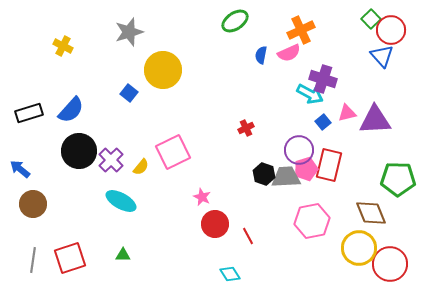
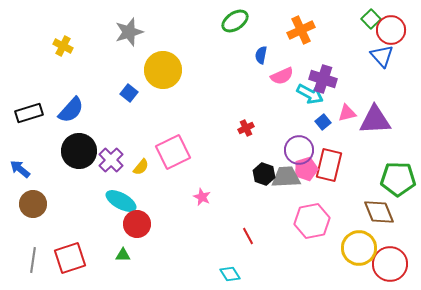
pink semicircle at (289, 53): moved 7 px left, 23 px down
brown diamond at (371, 213): moved 8 px right, 1 px up
red circle at (215, 224): moved 78 px left
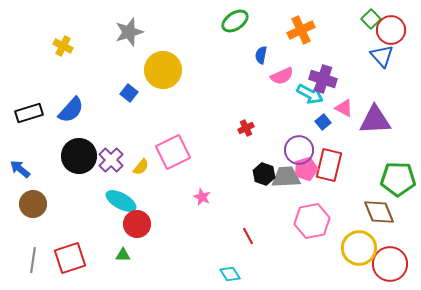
pink triangle at (347, 113): moved 3 px left, 5 px up; rotated 42 degrees clockwise
black circle at (79, 151): moved 5 px down
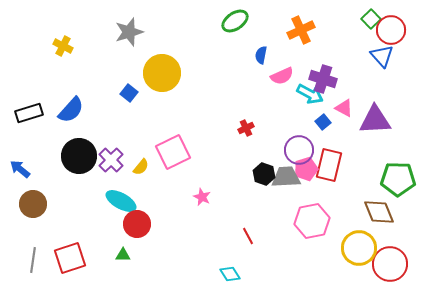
yellow circle at (163, 70): moved 1 px left, 3 px down
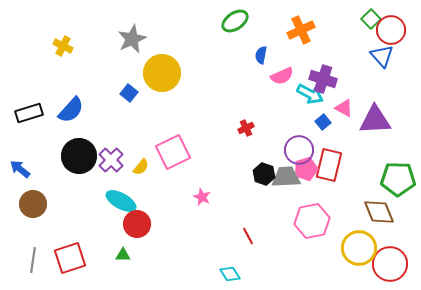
gray star at (129, 32): moved 3 px right, 7 px down; rotated 8 degrees counterclockwise
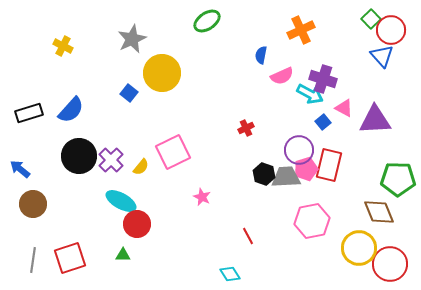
green ellipse at (235, 21): moved 28 px left
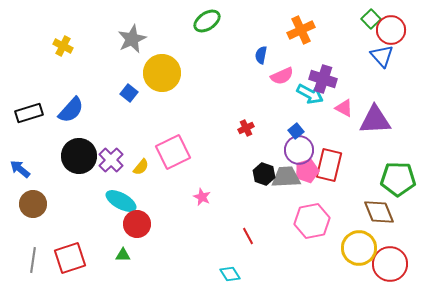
blue square at (323, 122): moved 27 px left, 9 px down
pink pentagon at (306, 169): moved 1 px right, 2 px down
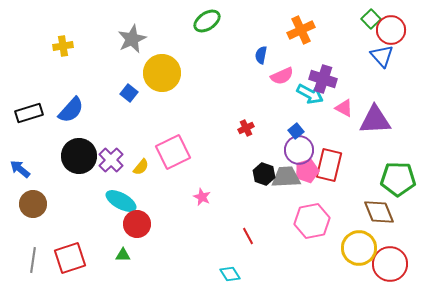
yellow cross at (63, 46): rotated 36 degrees counterclockwise
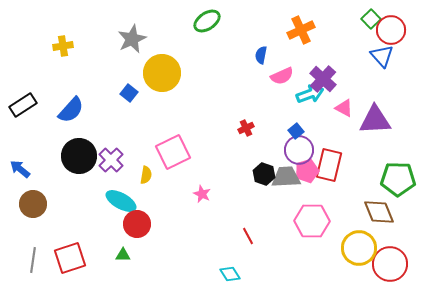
purple cross at (323, 79): rotated 24 degrees clockwise
cyan arrow at (310, 94): rotated 48 degrees counterclockwise
black rectangle at (29, 113): moved 6 px left, 8 px up; rotated 16 degrees counterclockwise
yellow semicircle at (141, 167): moved 5 px right, 8 px down; rotated 30 degrees counterclockwise
pink star at (202, 197): moved 3 px up
pink hexagon at (312, 221): rotated 12 degrees clockwise
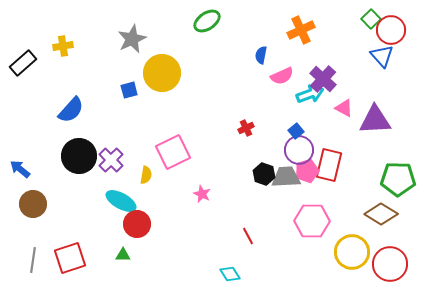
blue square at (129, 93): moved 3 px up; rotated 36 degrees clockwise
black rectangle at (23, 105): moved 42 px up; rotated 8 degrees counterclockwise
brown diamond at (379, 212): moved 2 px right, 2 px down; rotated 36 degrees counterclockwise
yellow circle at (359, 248): moved 7 px left, 4 px down
